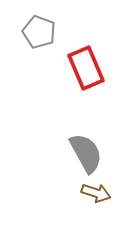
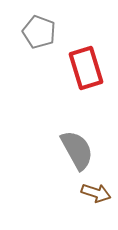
red rectangle: rotated 6 degrees clockwise
gray semicircle: moved 9 px left, 3 px up
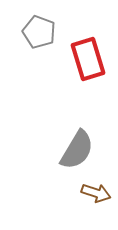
red rectangle: moved 2 px right, 9 px up
gray semicircle: rotated 60 degrees clockwise
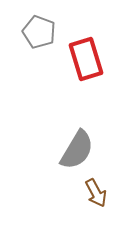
red rectangle: moved 2 px left
brown arrow: rotated 44 degrees clockwise
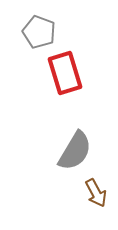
red rectangle: moved 21 px left, 14 px down
gray semicircle: moved 2 px left, 1 px down
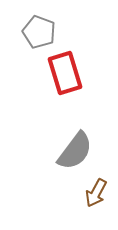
gray semicircle: rotated 6 degrees clockwise
brown arrow: rotated 56 degrees clockwise
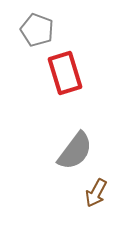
gray pentagon: moved 2 px left, 2 px up
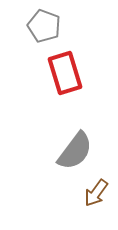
gray pentagon: moved 7 px right, 4 px up
brown arrow: rotated 8 degrees clockwise
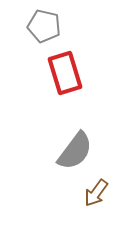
gray pentagon: rotated 8 degrees counterclockwise
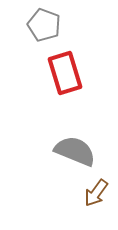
gray pentagon: moved 1 px up; rotated 8 degrees clockwise
gray semicircle: rotated 105 degrees counterclockwise
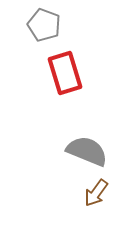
gray semicircle: moved 12 px right
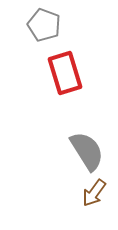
gray semicircle: rotated 36 degrees clockwise
brown arrow: moved 2 px left
